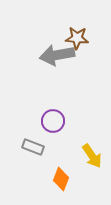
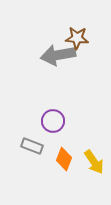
gray arrow: moved 1 px right
gray rectangle: moved 1 px left, 1 px up
yellow arrow: moved 2 px right, 6 px down
orange diamond: moved 3 px right, 20 px up
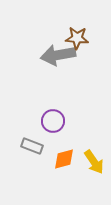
orange diamond: rotated 55 degrees clockwise
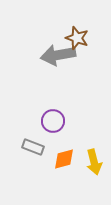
brown star: rotated 15 degrees clockwise
gray rectangle: moved 1 px right, 1 px down
yellow arrow: rotated 20 degrees clockwise
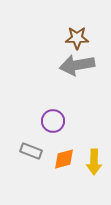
brown star: rotated 20 degrees counterclockwise
gray arrow: moved 19 px right, 10 px down
gray rectangle: moved 2 px left, 4 px down
yellow arrow: rotated 15 degrees clockwise
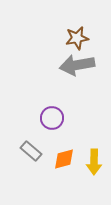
brown star: rotated 10 degrees counterclockwise
purple circle: moved 1 px left, 3 px up
gray rectangle: rotated 20 degrees clockwise
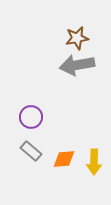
purple circle: moved 21 px left, 1 px up
orange diamond: rotated 10 degrees clockwise
